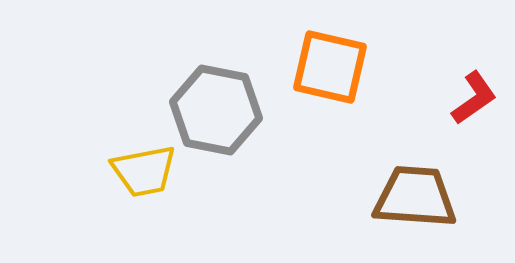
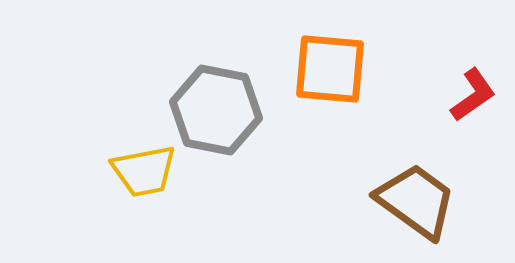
orange square: moved 2 px down; rotated 8 degrees counterclockwise
red L-shape: moved 1 px left, 3 px up
brown trapezoid: moved 1 px right, 4 px down; rotated 32 degrees clockwise
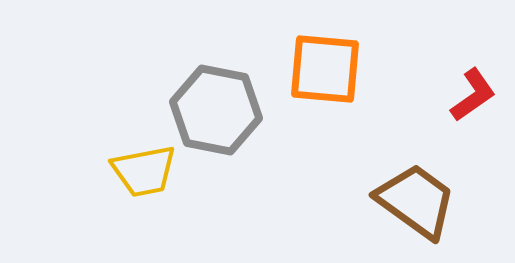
orange square: moved 5 px left
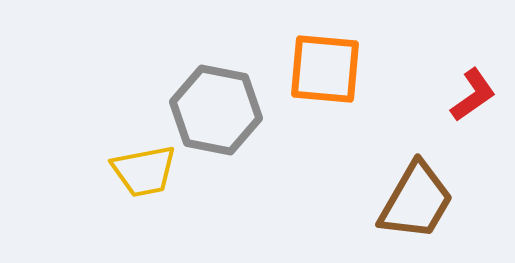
brown trapezoid: rotated 84 degrees clockwise
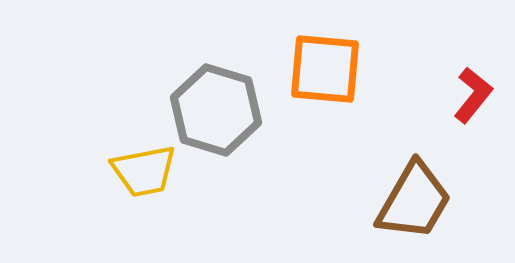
red L-shape: rotated 16 degrees counterclockwise
gray hexagon: rotated 6 degrees clockwise
brown trapezoid: moved 2 px left
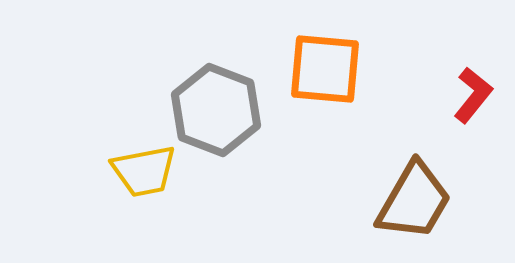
gray hexagon: rotated 4 degrees clockwise
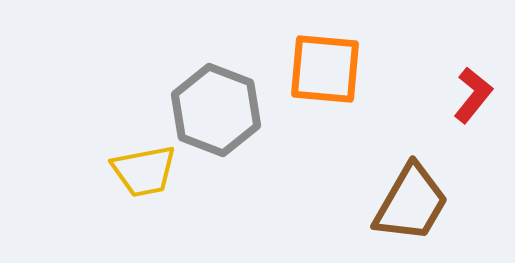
brown trapezoid: moved 3 px left, 2 px down
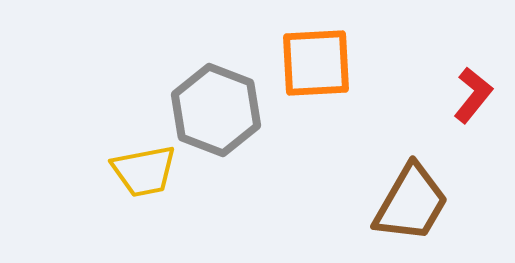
orange square: moved 9 px left, 6 px up; rotated 8 degrees counterclockwise
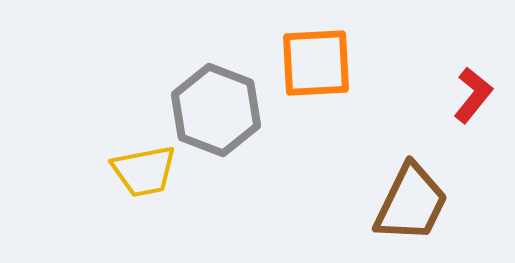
brown trapezoid: rotated 4 degrees counterclockwise
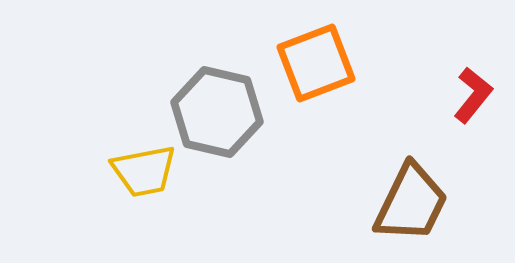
orange square: rotated 18 degrees counterclockwise
gray hexagon: moved 1 px right, 2 px down; rotated 8 degrees counterclockwise
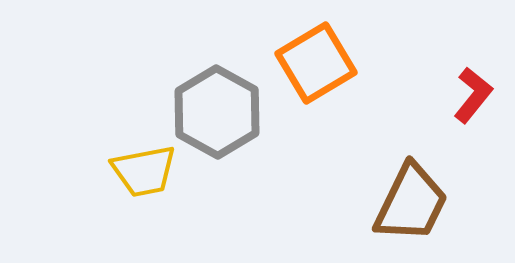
orange square: rotated 10 degrees counterclockwise
gray hexagon: rotated 16 degrees clockwise
